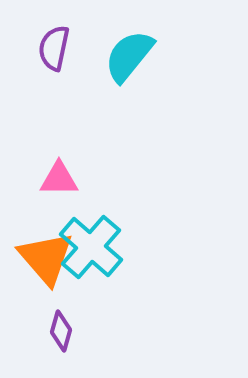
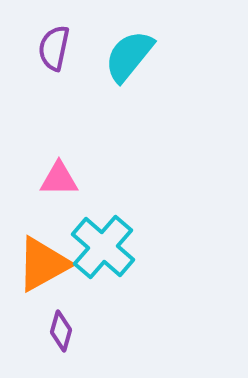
cyan cross: moved 12 px right
orange triangle: moved 3 px left, 6 px down; rotated 42 degrees clockwise
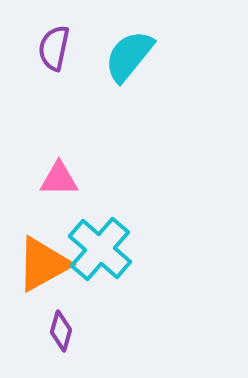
cyan cross: moved 3 px left, 2 px down
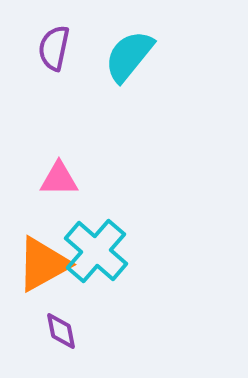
cyan cross: moved 4 px left, 2 px down
purple diamond: rotated 27 degrees counterclockwise
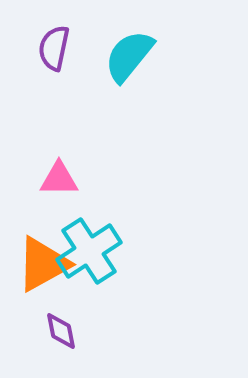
cyan cross: moved 7 px left; rotated 16 degrees clockwise
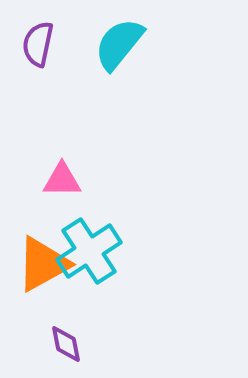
purple semicircle: moved 16 px left, 4 px up
cyan semicircle: moved 10 px left, 12 px up
pink triangle: moved 3 px right, 1 px down
purple diamond: moved 5 px right, 13 px down
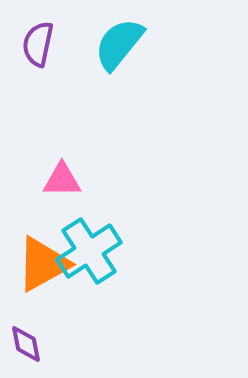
purple diamond: moved 40 px left
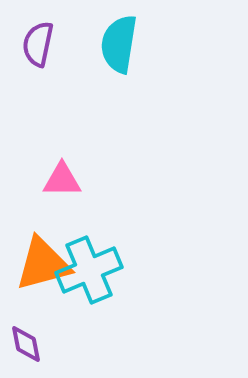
cyan semicircle: rotated 30 degrees counterclockwise
cyan cross: moved 19 px down; rotated 10 degrees clockwise
orange triangle: rotated 14 degrees clockwise
